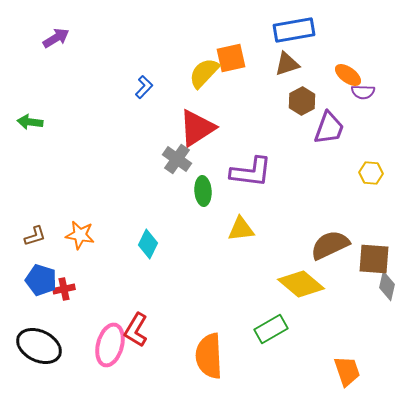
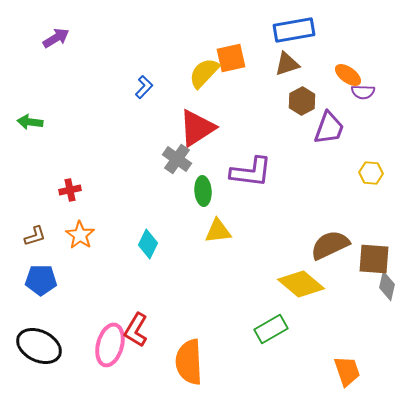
yellow triangle: moved 23 px left, 2 px down
orange star: rotated 24 degrees clockwise
blue pentagon: rotated 16 degrees counterclockwise
red cross: moved 6 px right, 99 px up
orange semicircle: moved 20 px left, 6 px down
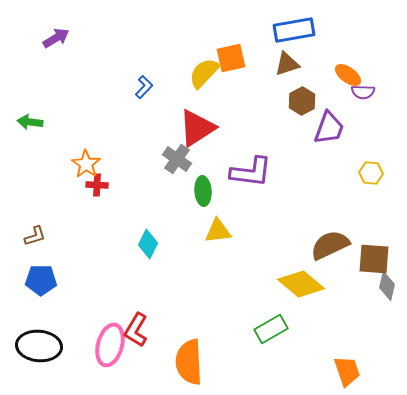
red cross: moved 27 px right, 5 px up; rotated 15 degrees clockwise
orange star: moved 6 px right, 71 px up
black ellipse: rotated 21 degrees counterclockwise
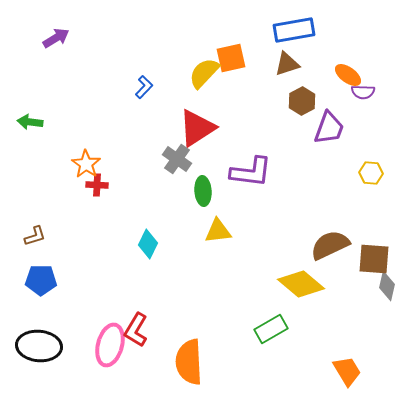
orange trapezoid: rotated 12 degrees counterclockwise
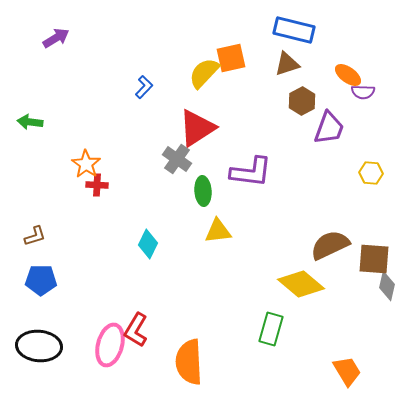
blue rectangle: rotated 24 degrees clockwise
green rectangle: rotated 44 degrees counterclockwise
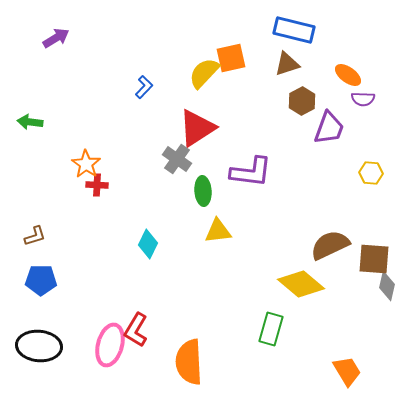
purple semicircle: moved 7 px down
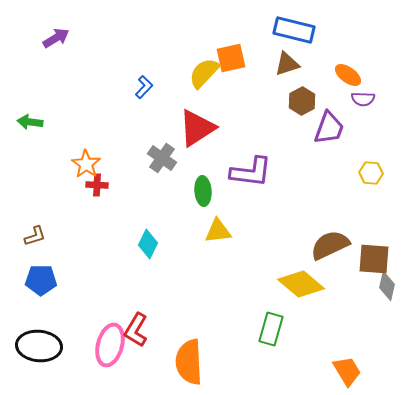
gray cross: moved 15 px left, 1 px up
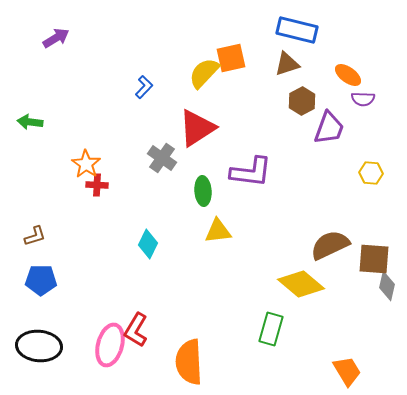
blue rectangle: moved 3 px right
